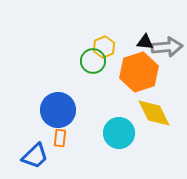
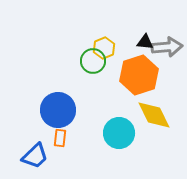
yellow hexagon: moved 1 px down
orange hexagon: moved 3 px down
yellow diamond: moved 2 px down
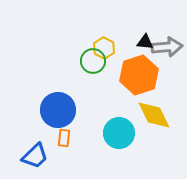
yellow hexagon: rotated 10 degrees counterclockwise
orange rectangle: moved 4 px right
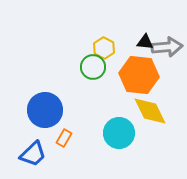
green circle: moved 6 px down
orange hexagon: rotated 24 degrees clockwise
blue circle: moved 13 px left
yellow diamond: moved 4 px left, 4 px up
orange rectangle: rotated 24 degrees clockwise
blue trapezoid: moved 2 px left, 2 px up
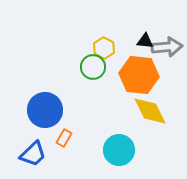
black triangle: moved 1 px up
cyan circle: moved 17 px down
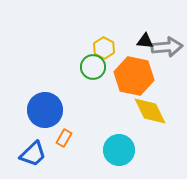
orange hexagon: moved 5 px left, 1 px down; rotated 6 degrees clockwise
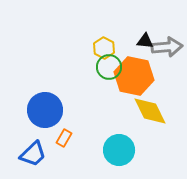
green circle: moved 16 px right
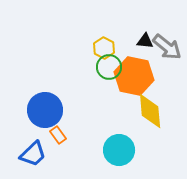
gray arrow: rotated 44 degrees clockwise
yellow diamond: rotated 21 degrees clockwise
orange rectangle: moved 6 px left, 3 px up; rotated 66 degrees counterclockwise
